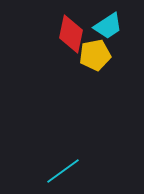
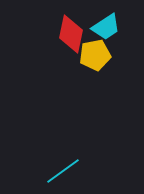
cyan trapezoid: moved 2 px left, 1 px down
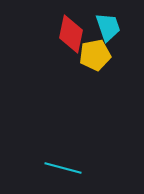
cyan trapezoid: moved 2 px right; rotated 76 degrees counterclockwise
cyan line: moved 3 px up; rotated 51 degrees clockwise
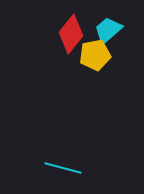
cyan trapezoid: moved 3 px down; rotated 112 degrees counterclockwise
red diamond: rotated 27 degrees clockwise
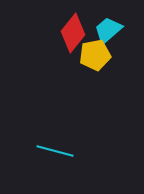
red diamond: moved 2 px right, 1 px up
cyan line: moved 8 px left, 17 px up
